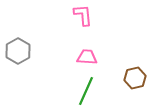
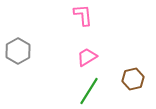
pink trapezoid: rotated 35 degrees counterclockwise
brown hexagon: moved 2 px left, 1 px down
green line: moved 3 px right; rotated 8 degrees clockwise
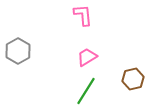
green line: moved 3 px left
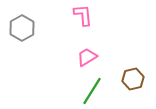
gray hexagon: moved 4 px right, 23 px up
green line: moved 6 px right
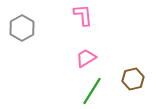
pink trapezoid: moved 1 px left, 1 px down
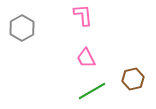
pink trapezoid: rotated 85 degrees counterclockwise
green line: rotated 28 degrees clockwise
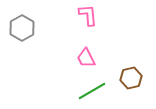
pink L-shape: moved 5 px right
brown hexagon: moved 2 px left, 1 px up
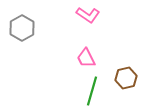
pink L-shape: rotated 130 degrees clockwise
brown hexagon: moved 5 px left
green line: rotated 44 degrees counterclockwise
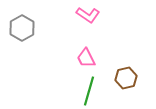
green line: moved 3 px left
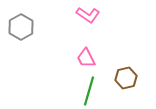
gray hexagon: moved 1 px left, 1 px up
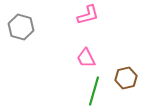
pink L-shape: rotated 50 degrees counterclockwise
gray hexagon: rotated 15 degrees counterclockwise
green line: moved 5 px right
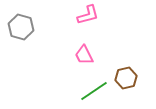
pink trapezoid: moved 2 px left, 3 px up
green line: rotated 40 degrees clockwise
